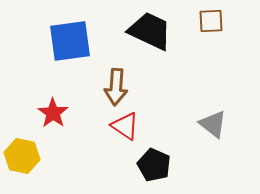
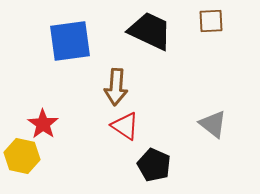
red star: moved 10 px left, 11 px down
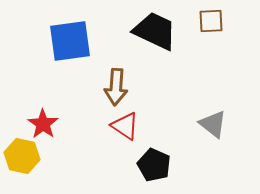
black trapezoid: moved 5 px right
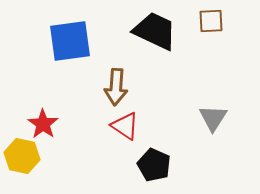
gray triangle: moved 6 px up; rotated 24 degrees clockwise
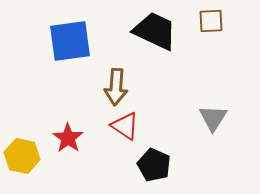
red star: moved 25 px right, 14 px down
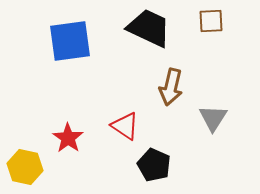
black trapezoid: moved 6 px left, 3 px up
brown arrow: moved 55 px right; rotated 9 degrees clockwise
yellow hexagon: moved 3 px right, 11 px down
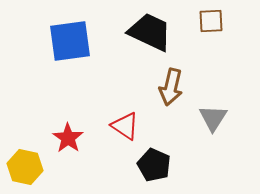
black trapezoid: moved 1 px right, 4 px down
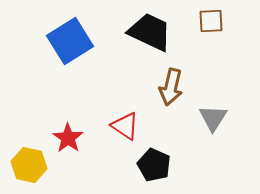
blue square: rotated 24 degrees counterclockwise
yellow hexagon: moved 4 px right, 2 px up
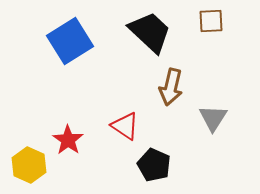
black trapezoid: rotated 18 degrees clockwise
red star: moved 2 px down
yellow hexagon: rotated 12 degrees clockwise
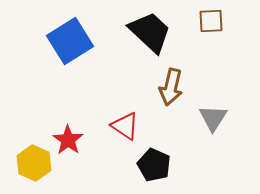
yellow hexagon: moved 5 px right, 2 px up
